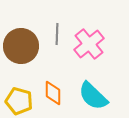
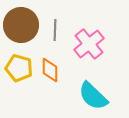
gray line: moved 2 px left, 4 px up
brown circle: moved 21 px up
orange diamond: moved 3 px left, 23 px up
yellow pentagon: moved 33 px up
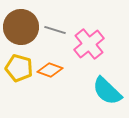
brown circle: moved 2 px down
gray line: rotated 75 degrees counterclockwise
orange diamond: rotated 70 degrees counterclockwise
cyan semicircle: moved 14 px right, 5 px up
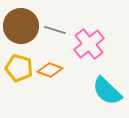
brown circle: moved 1 px up
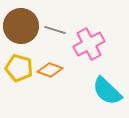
pink cross: rotated 12 degrees clockwise
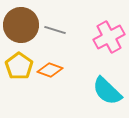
brown circle: moved 1 px up
pink cross: moved 20 px right, 7 px up
yellow pentagon: moved 2 px up; rotated 20 degrees clockwise
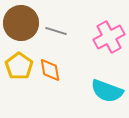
brown circle: moved 2 px up
gray line: moved 1 px right, 1 px down
orange diamond: rotated 60 degrees clockwise
cyan semicircle: rotated 24 degrees counterclockwise
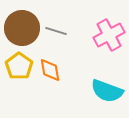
brown circle: moved 1 px right, 5 px down
pink cross: moved 2 px up
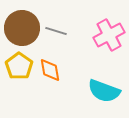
cyan semicircle: moved 3 px left
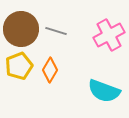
brown circle: moved 1 px left, 1 px down
yellow pentagon: rotated 16 degrees clockwise
orange diamond: rotated 40 degrees clockwise
